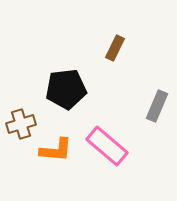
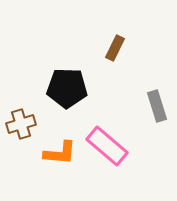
black pentagon: moved 1 px right, 1 px up; rotated 9 degrees clockwise
gray rectangle: rotated 40 degrees counterclockwise
orange L-shape: moved 4 px right, 3 px down
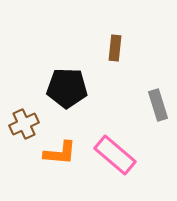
brown rectangle: rotated 20 degrees counterclockwise
gray rectangle: moved 1 px right, 1 px up
brown cross: moved 3 px right; rotated 8 degrees counterclockwise
pink rectangle: moved 8 px right, 9 px down
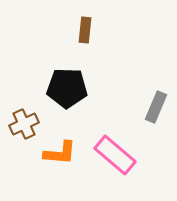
brown rectangle: moved 30 px left, 18 px up
gray rectangle: moved 2 px left, 2 px down; rotated 40 degrees clockwise
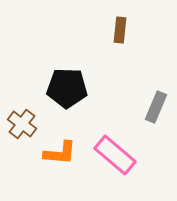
brown rectangle: moved 35 px right
brown cross: moved 2 px left; rotated 28 degrees counterclockwise
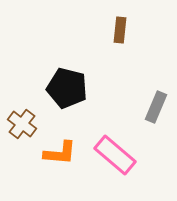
black pentagon: rotated 12 degrees clockwise
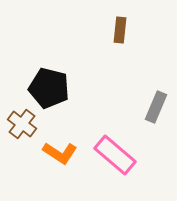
black pentagon: moved 18 px left
orange L-shape: rotated 28 degrees clockwise
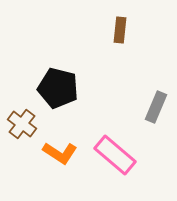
black pentagon: moved 9 px right
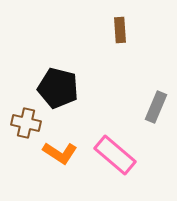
brown rectangle: rotated 10 degrees counterclockwise
brown cross: moved 4 px right, 1 px up; rotated 24 degrees counterclockwise
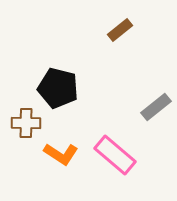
brown rectangle: rotated 55 degrees clockwise
gray rectangle: rotated 28 degrees clockwise
brown cross: rotated 12 degrees counterclockwise
orange L-shape: moved 1 px right, 1 px down
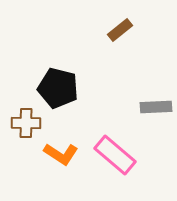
gray rectangle: rotated 36 degrees clockwise
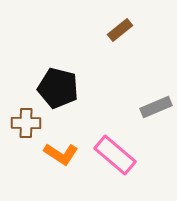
gray rectangle: rotated 20 degrees counterclockwise
